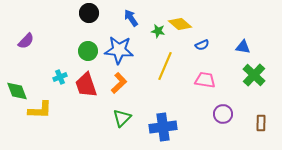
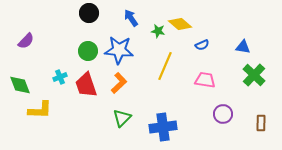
green diamond: moved 3 px right, 6 px up
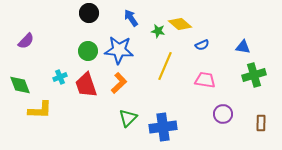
green cross: rotated 30 degrees clockwise
green triangle: moved 6 px right
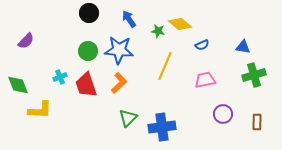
blue arrow: moved 2 px left, 1 px down
pink trapezoid: rotated 20 degrees counterclockwise
green diamond: moved 2 px left
brown rectangle: moved 4 px left, 1 px up
blue cross: moved 1 px left
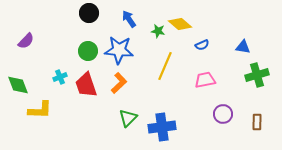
green cross: moved 3 px right
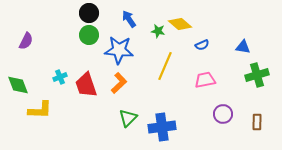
purple semicircle: rotated 18 degrees counterclockwise
green circle: moved 1 px right, 16 px up
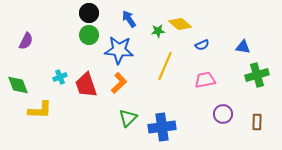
green star: rotated 16 degrees counterclockwise
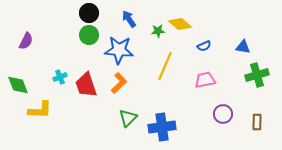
blue semicircle: moved 2 px right, 1 px down
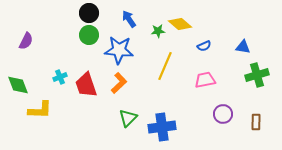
brown rectangle: moved 1 px left
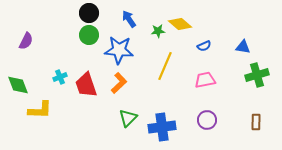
purple circle: moved 16 px left, 6 px down
